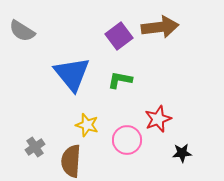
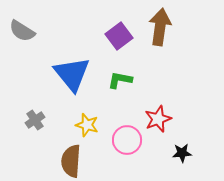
brown arrow: rotated 75 degrees counterclockwise
gray cross: moved 27 px up
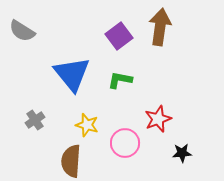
pink circle: moved 2 px left, 3 px down
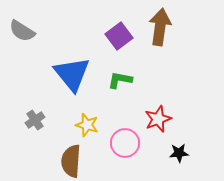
black star: moved 3 px left
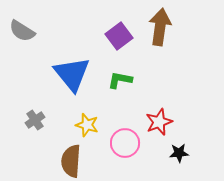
red star: moved 1 px right, 3 px down
